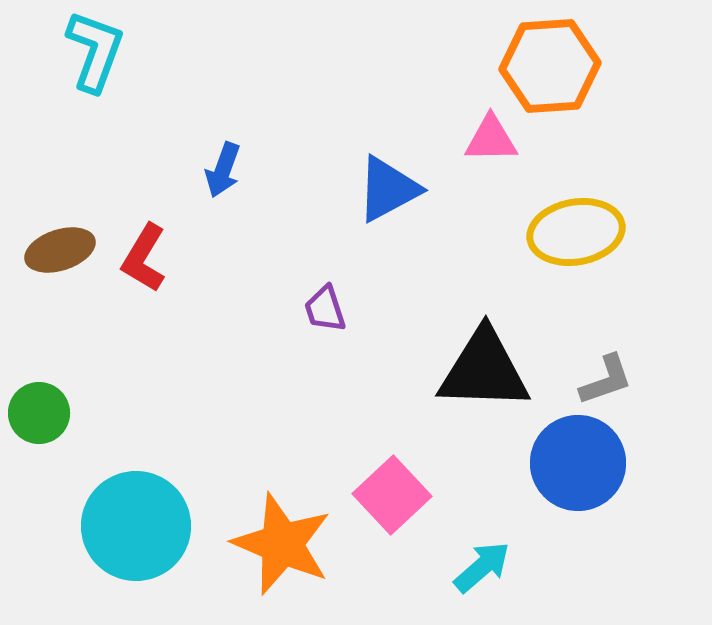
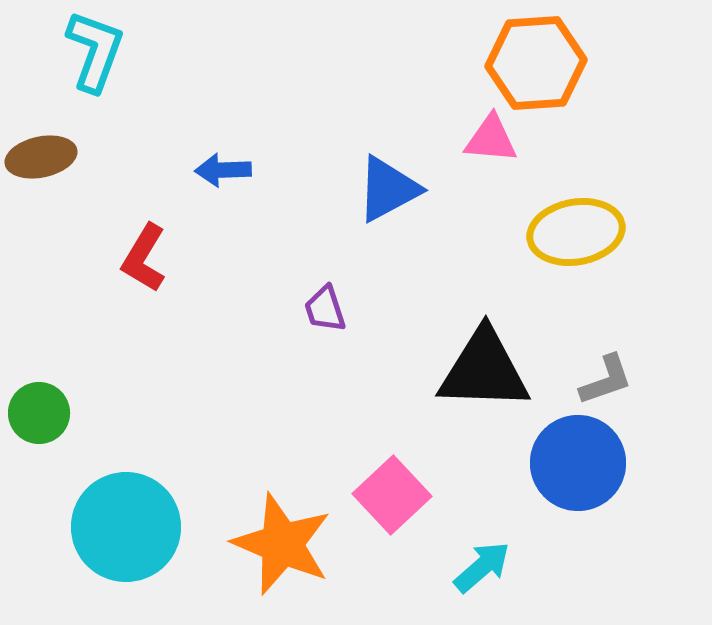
orange hexagon: moved 14 px left, 3 px up
pink triangle: rotated 6 degrees clockwise
blue arrow: rotated 68 degrees clockwise
brown ellipse: moved 19 px left, 93 px up; rotated 6 degrees clockwise
cyan circle: moved 10 px left, 1 px down
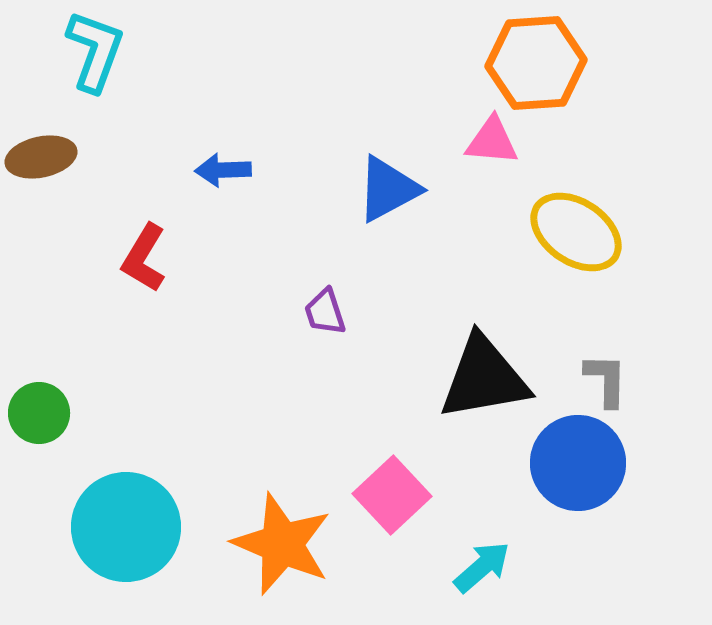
pink triangle: moved 1 px right, 2 px down
yellow ellipse: rotated 44 degrees clockwise
purple trapezoid: moved 3 px down
black triangle: moved 8 px down; rotated 12 degrees counterclockwise
gray L-shape: rotated 70 degrees counterclockwise
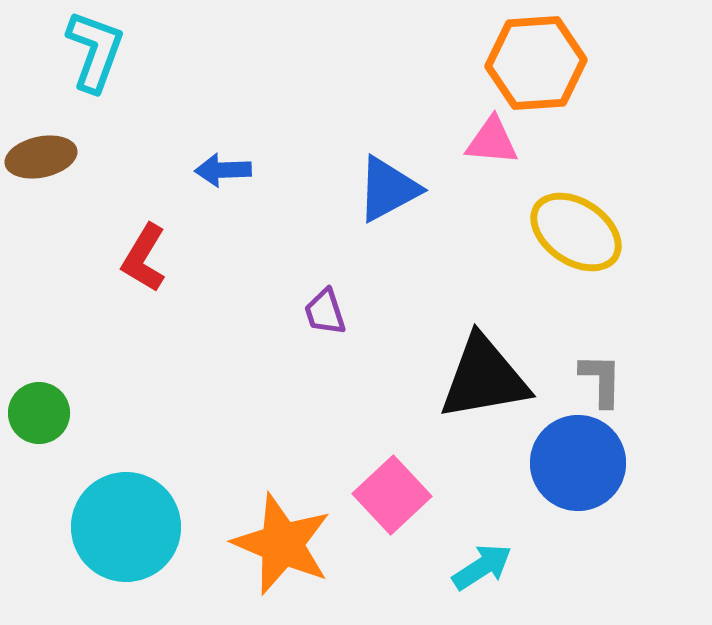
gray L-shape: moved 5 px left
cyan arrow: rotated 8 degrees clockwise
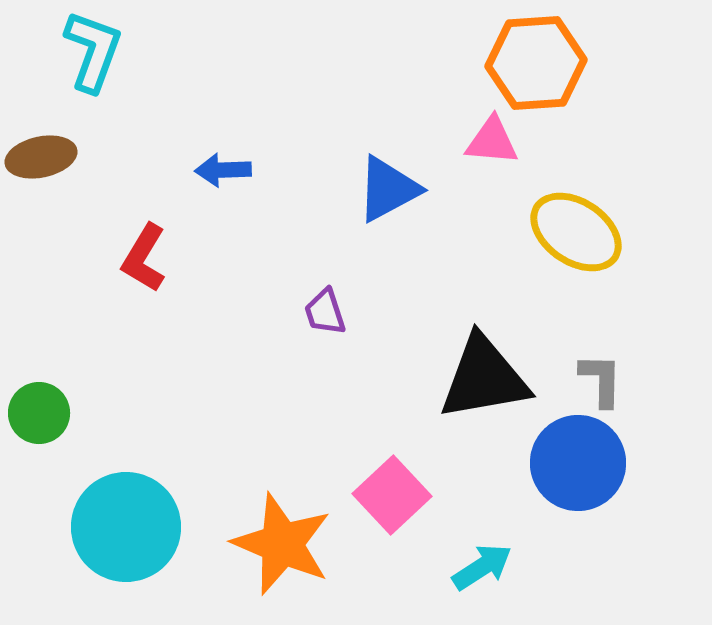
cyan L-shape: moved 2 px left
